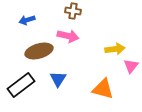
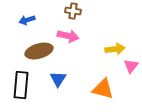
black rectangle: rotated 48 degrees counterclockwise
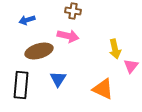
yellow arrow: rotated 84 degrees clockwise
orange triangle: rotated 10 degrees clockwise
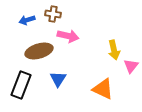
brown cross: moved 20 px left, 3 px down
yellow arrow: moved 1 px left, 1 px down
black rectangle: rotated 16 degrees clockwise
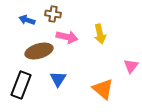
blue arrow: rotated 35 degrees clockwise
pink arrow: moved 1 px left, 1 px down
yellow arrow: moved 14 px left, 16 px up
orange triangle: rotated 15 degrees clockwise
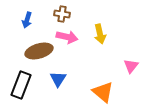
brown cross: moved 9 px right
blue arrow: rotated 91 degrees counterclockwise
orange triangle: moved 3 px down
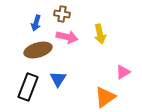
blue arrow: moved 9 px right, 3 px down
brown ellipse: moved 1 px left, 1 px up
pink triangle: moved 8 px left, 6 px down; rotated 21 degrees clockwise
black rectangle: moved 7 px right, 2 px down
orange triangle: moved 2 px right, 5 px down; rotated 45 degrees clockwise
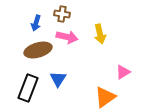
black rectangle: moved 1 px down
